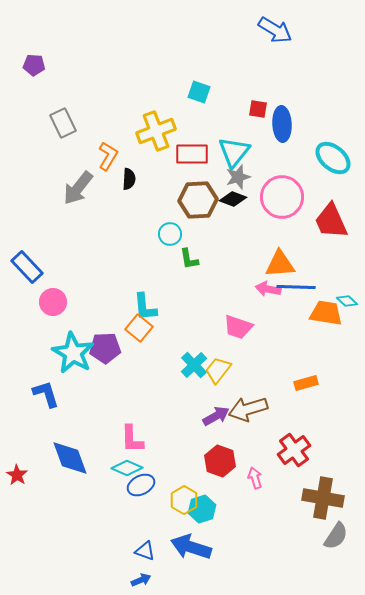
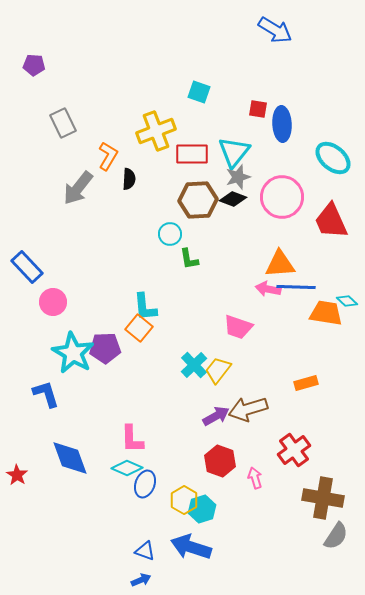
blue ellipse at (141, 485): moved 4 px right, 1 px up; rotated 44 degrees counterclockwise
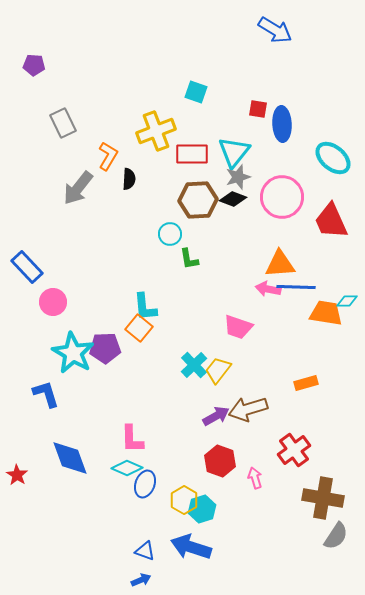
cyan square at (199, 92): moved 3 px left
cyan diamond at (347, 301): rotated 45 degrees counterclockwise
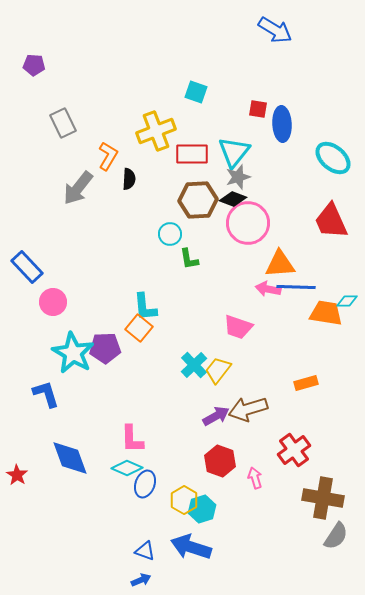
pink circle at (282, 197): moved 34 px left, 26 px down
